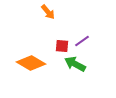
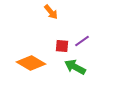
orange arrow: moved 3 px right
green arrow: moved 3 px down
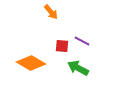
purple line: rotated 63 degrees clockwise
green arrow: moved 3 px right, 1 px down
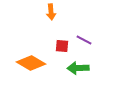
orange arrow: rotated 35 degrees clockwise
purple line: moved 2 px right, 1 px up
green arrow: rotated 30 degrees counterclockwise
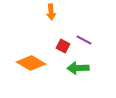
red square: moved 1 px right; rotated 24 degrees clockwise
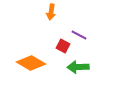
orange arrow: rotated 14 degrees clockwise
purple line: moved 5 px left, 5 px up
green arrow: moved 1 px up
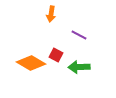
orange arrow: moved 2 px down
red square: moved 7 px left, 9 px down
green arrow: moved 1 px right
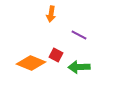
orange diamond: rotated 8 degrees counterclockwise
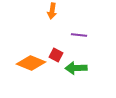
orange arrow: moved 1 px right, 3 px up
purple line: rotated 21 degrees counterclockwise
green arrow: moved 3 px left, 1 px down
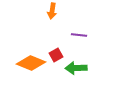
red square: rotated 32 degrees clockwise
